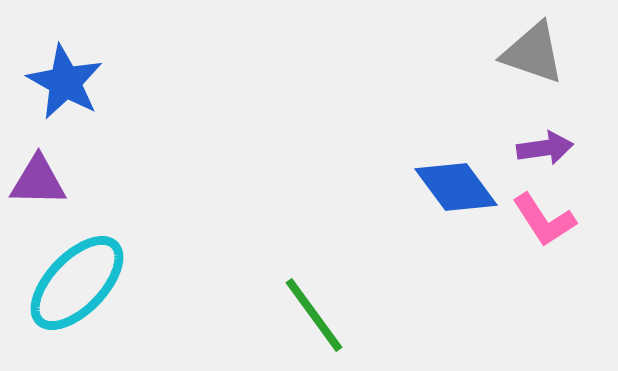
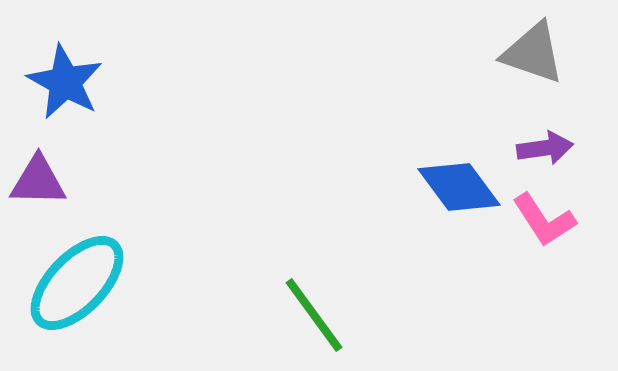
blue diamond: moved 3 px right
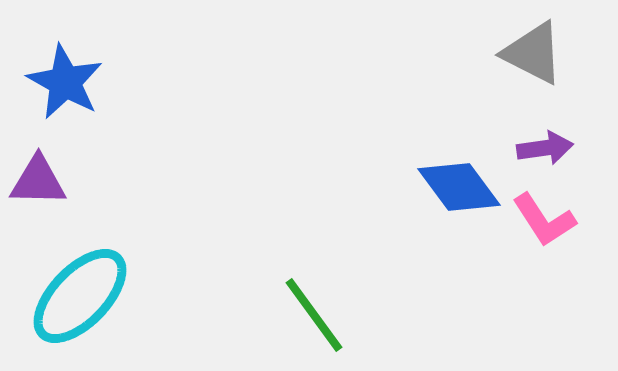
gray triangle: rotated 8 degrees clockwise
cyan ellipse: moved 3 px right, 13 px down
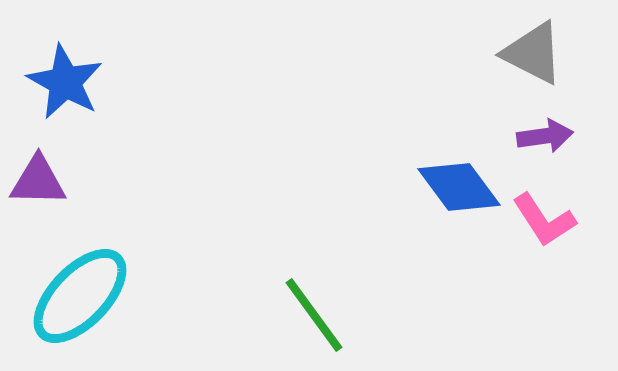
purple arrow: moved 12 px up
